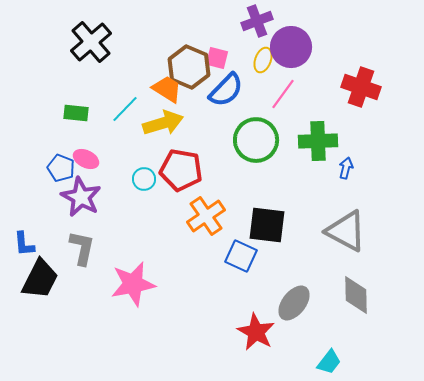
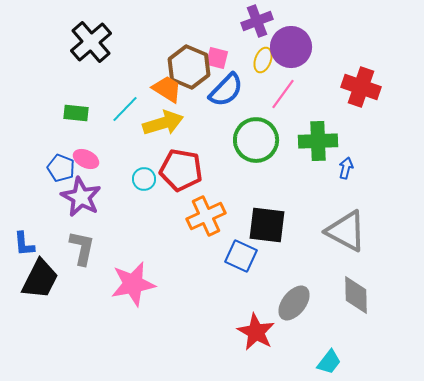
orange cross: rotated 9 degrees clockwise
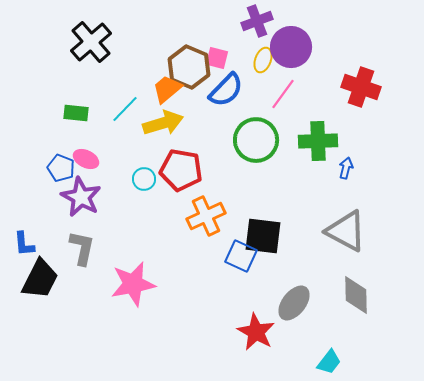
orange trapezoid: rotated 72 degrees counterclockwise
black square: moved 4 px left, 11 px down
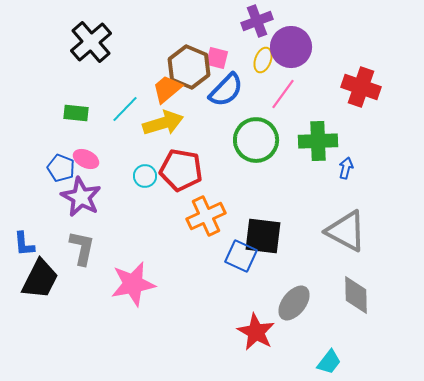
cyan circle: moved 1 px right, 3 px up
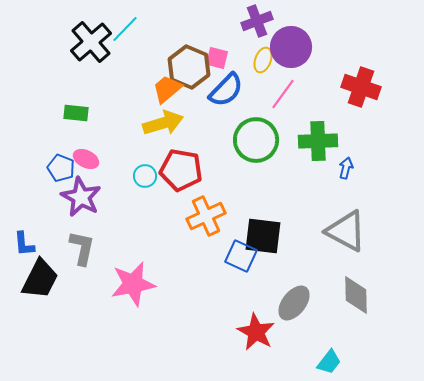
cyan line: moved 80 px up
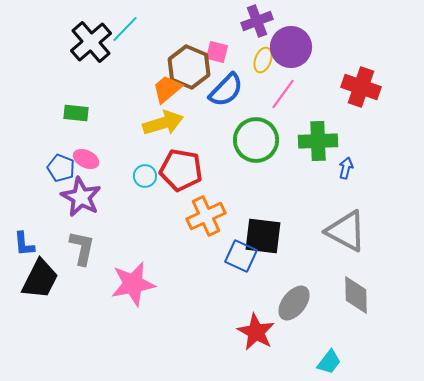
pink square: moved 6 px up
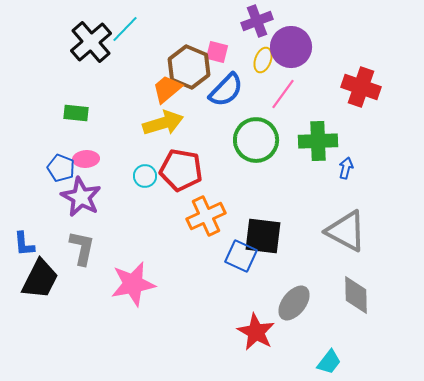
pink ellipse: rotated 30 degrees counterclockwise
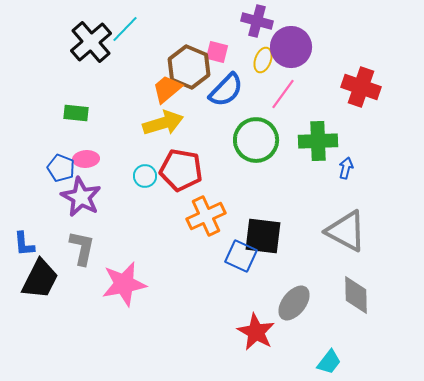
purple cross: rotated 36 degrees clockwise
pink star: moved 9 px left
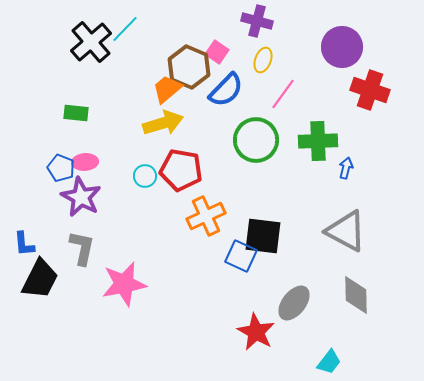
purple circle: moved 51 px right
pink square: rotated 20 degrees clockwise
red cross: moved 9 px right, 3 px down
pink ellipse: moved 1 px left, 3 px down
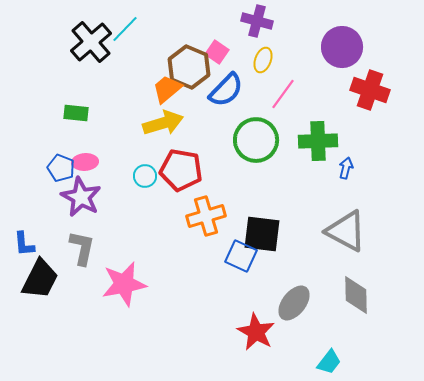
orange cross: rotated 9 degrees clockwise
black square: moved 1 px left, 2 px up
